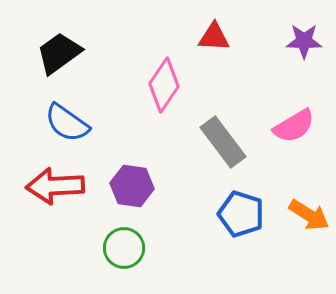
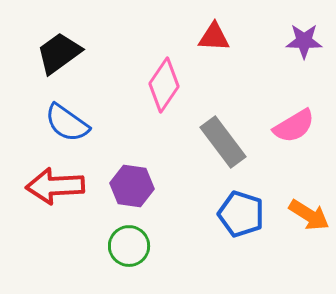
green circle: moved 5 px right, 2 px up
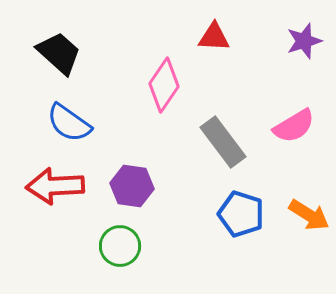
purple star: rotated 18 degrees counterclockwise
black trapezoid: rotated 78 degrees clockwise
blue semicircle: moved 2 px right
green circle: moved 9 px left
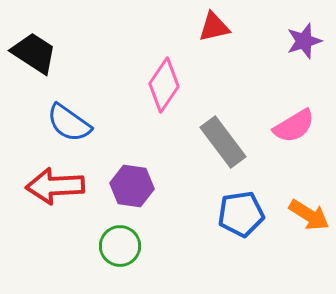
red triangle: moved 10 px up; rotated 16 degrees counterclockwise
black trapezoid: moved 25 px left; rotated 9 degrees counterclockwise
blue pentagon: rotated 27 degrees counterclockwise
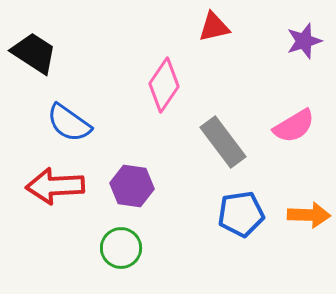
orange arrow: rotated 30 degrees counterclockwise
green circle: moved 1 px right, 2 px down
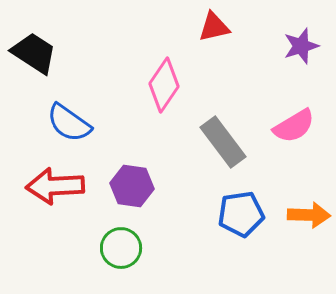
purple star: moved 3 px left, 5 px down
